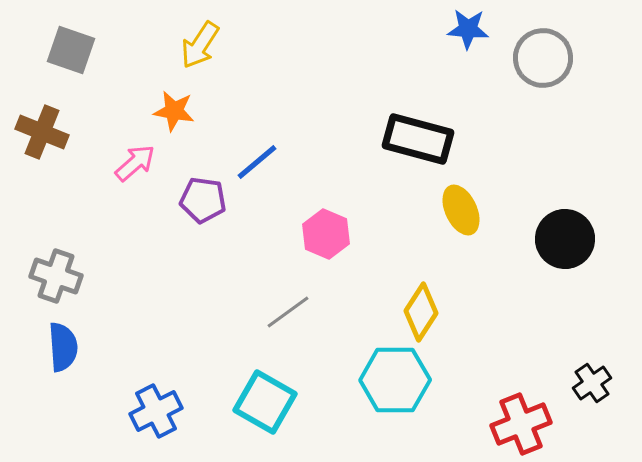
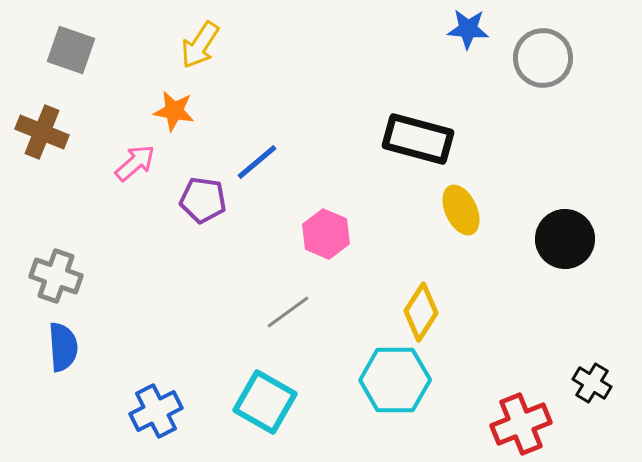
black cross: rotated 24 degrees counterclockwise
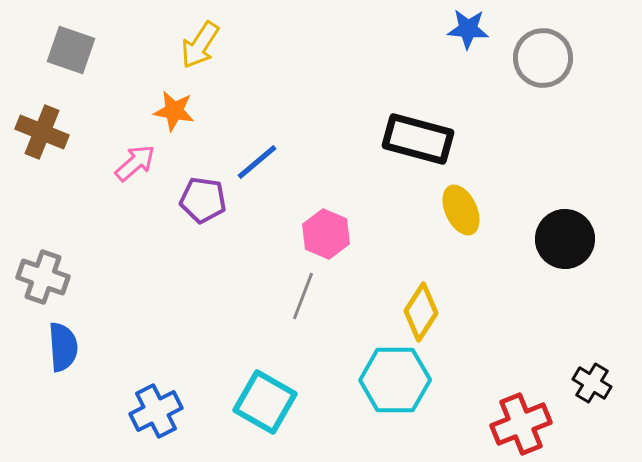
gray cross: moved 13 px left, 1 px down
gray line: moved 15 px right, 16 px up; rotated 33 degrees counterclockwise
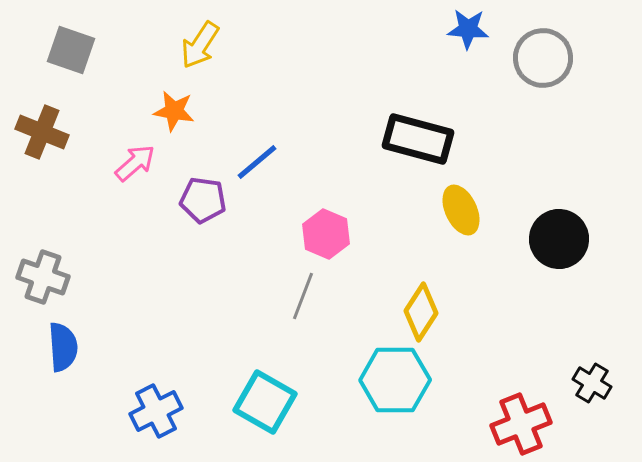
black circle: moved 6 px left
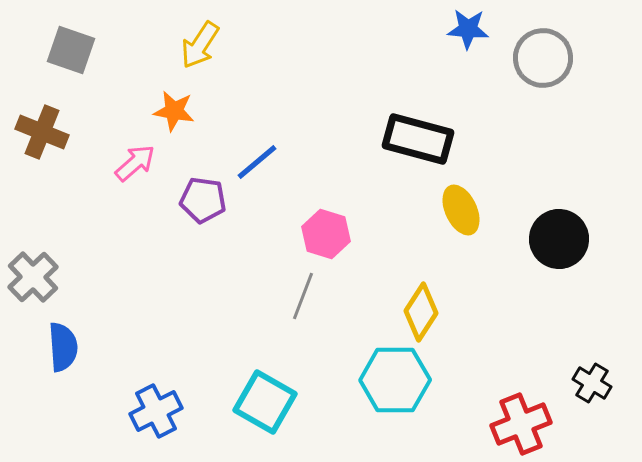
pink hexagon: rotated 6 degrees counterclockwise
gray cross: moved 10 px left; rotated 27 degrees clockwise
